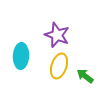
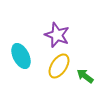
cyan ellipse: rotated 30 degrees counterclockwise
yellow ellipse: rotated 15 degrees clockwise
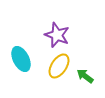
cyan ellipse: moved 3 px down
